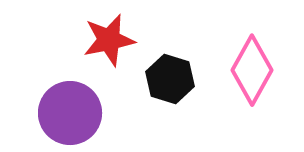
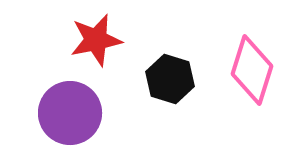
red star: moved 13 px left
pink diamond: rotated 12 degrees counterclockwise
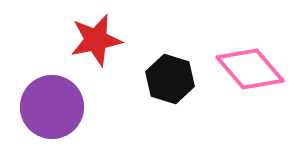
pink diamond: moved 2 px left, 1 px up; rotated 58 degrees counterclockwise
purple circle: moved 18 px left, 6 px up
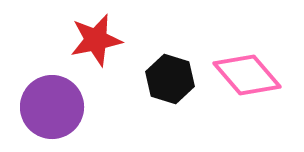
pink diamond: moved 3 px left, 6 px down
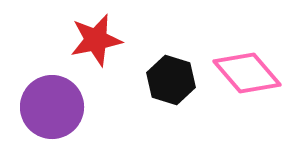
pink diamond: moved 2 px up
black hexagon: moved 1 px right, 1 px down
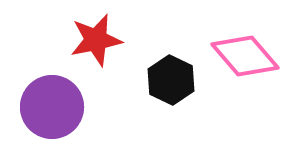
pink diamond: moved 2 px left, 17 px up
black hexagon: rotated 9 degrees clockwise
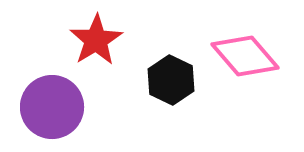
red star: rotated 20 degrees counterclockwise
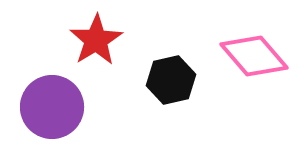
pink diamond: moved 9 px right
black hexagon: rotated 21 degrees clockwise
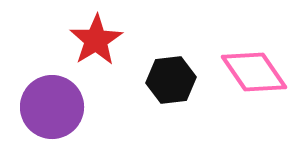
pink diamond: moved 16 px down; rotated 6 degrees clockwise
black hexagon: rotated 6 degrees clockwise
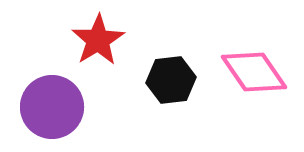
red star: moved 2 px right
